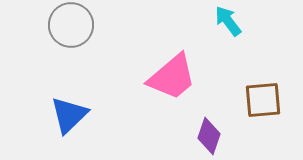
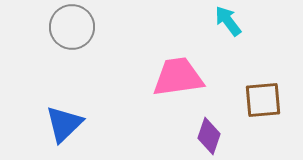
gray circle: moved 1 px right, 2 px down
pink trapezoid: moved 6 px right; rotated 148 degrees counterclockwise
blue triangle: moved 5 px left, 9 px down
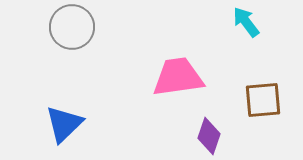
cyan arrow: moved 18 px right, 1 px down
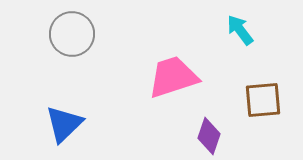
cyan arrow: moved 6 px left, 8 px down
gray circle: moved 7 px down
pink trapezoid: moved 5 px left; rotated 10 degrees counterclockwise
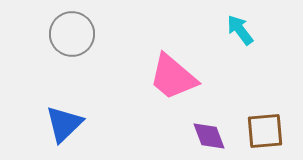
pink trapezoid: rotated 122 degrees counterclockwise
brown square: moved 2 px right, 31 px down
purple diamond: rotated 39 degrees counterclockwise
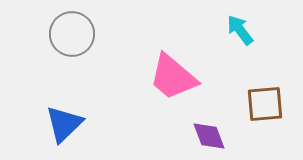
brown square: moved 27 px up
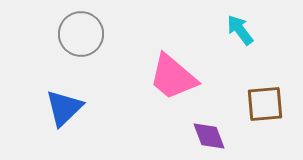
gray circle: moved 9 px right
blue triangle: moved 16 px up
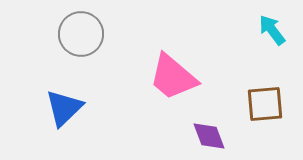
cyan arrow: moved 32 px right
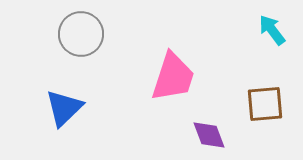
pink trapezoid: rotated 112 degrees counterclockwise
purple diamond: moved 1 px up
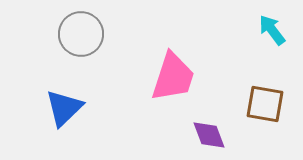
brown square: rotated 15 degrees clockwise
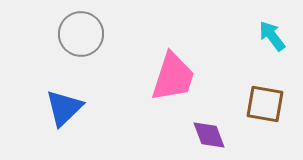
cyan arrow: moved 6 px down
